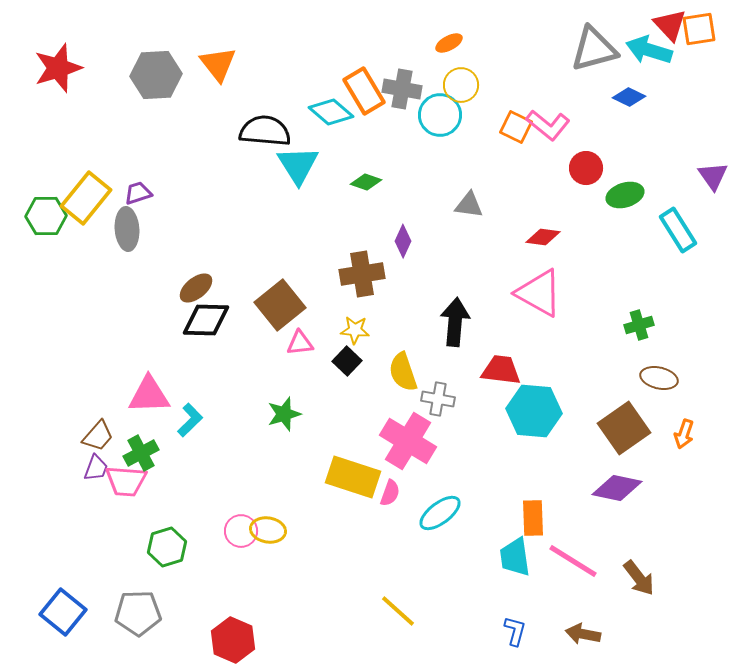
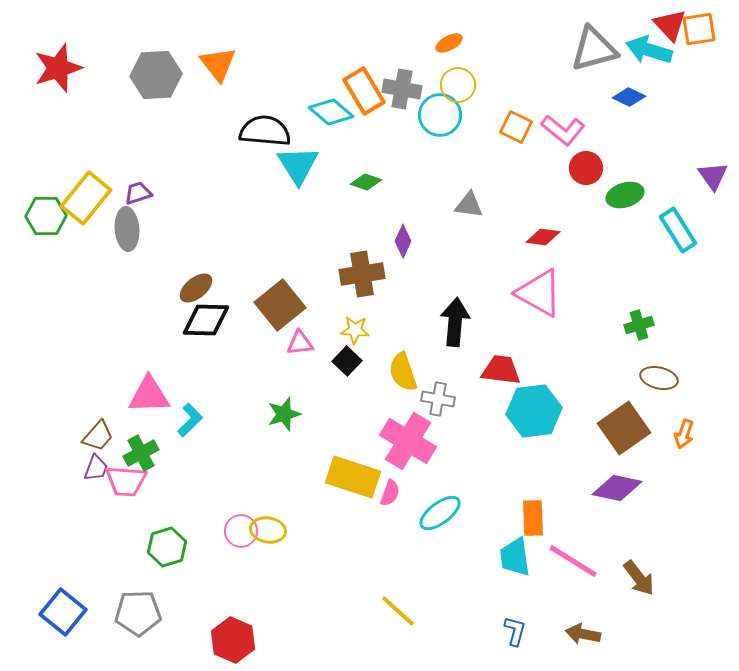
yellow circle at (461, 85): moved 3 px left
pink L-shape at (548, 125): moved 15 px right, 5 px down
cyan hexagon at (534, 411): rotated 12 degrees counterclockwise
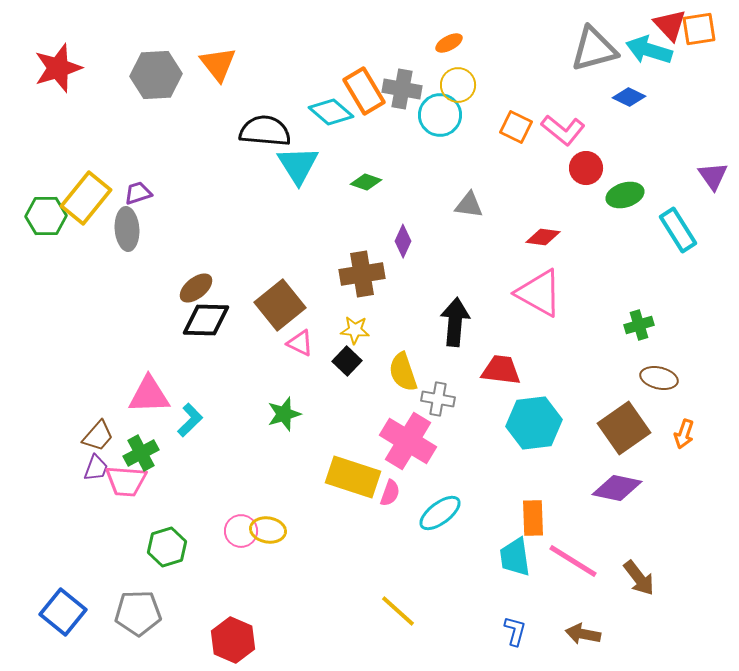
pink triangle at (300, 343): rotated 32 degrees clockwise
cyan hexagon at (534, 411): moved 12 px down
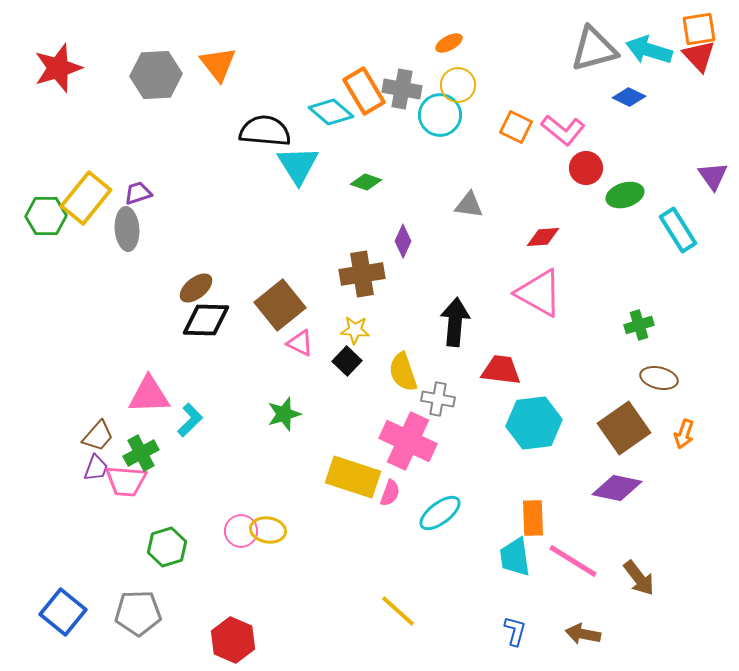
red triangle at (670, 25): moved 29 px right, 31 px down
red diamond at (543, 237): rotated 12 degrees counterclockwise
pink cross at (408, 441): rotated 6 degrees counterclockwise
